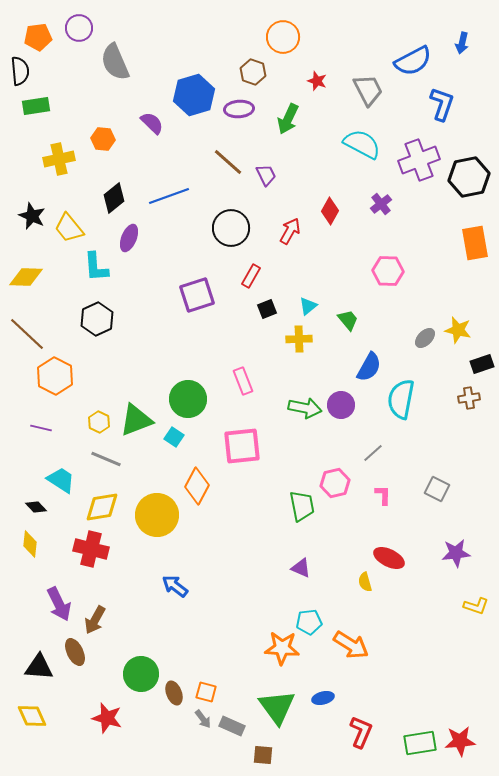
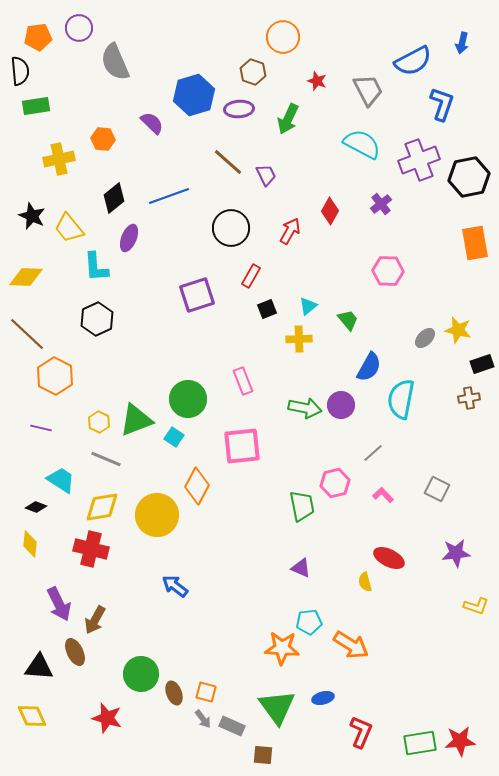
pink L-shape at (383, 495): rotated 45 degrees counterclockwise
black diamond at (36, 507): rotated 25 degrees counterclockwise
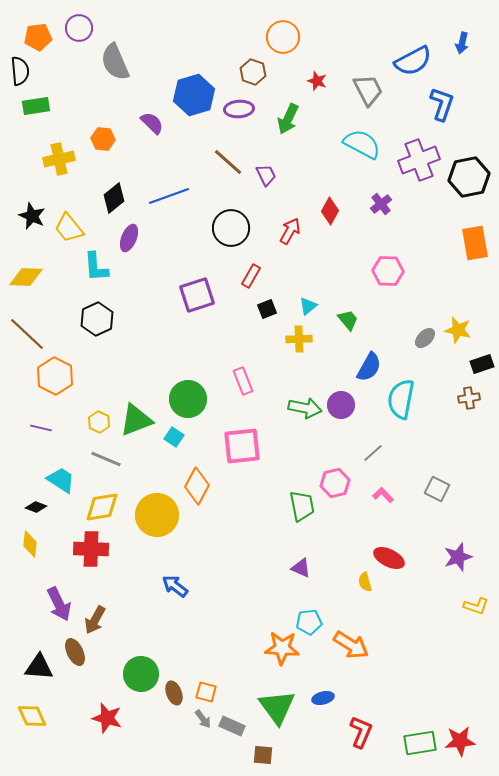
red cross at (91, 549): rotated 12 degrees counterclockwise
purple star at (456, 553): moved 2 px right, 4 px down; rotated 12 degrees counterclockwise
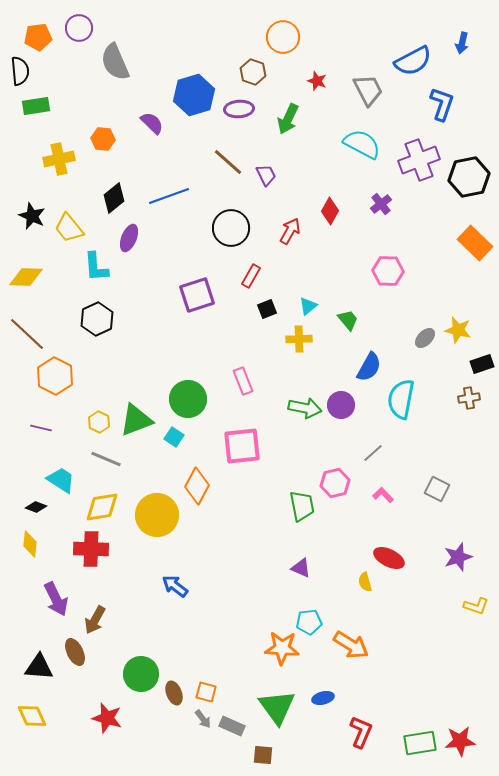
orange rectangle at (475, 243): rotated 36 degrees counterclockwise
purple arrow at (59, 604): moved 3 px left, 5 px up
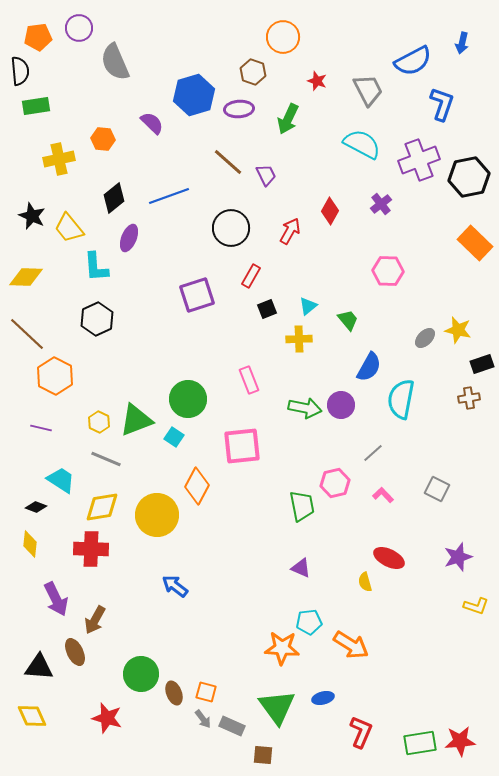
pink rectangle at (243, 381): moved 6 px right, 1 px up
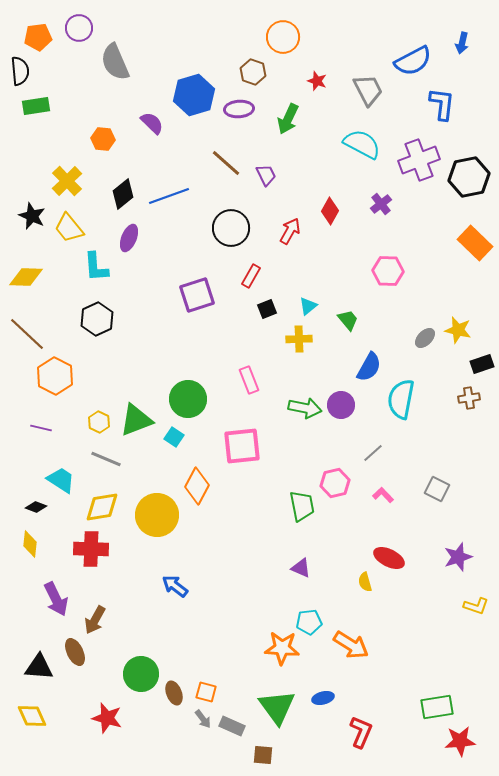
blue L-shape at (442, 104): rotated 12 degrees counterclockwise
yellow cross at (59, 159): moved 8 px right, 22 px down; rotated 32 degrees counterclockwise
brown line at (228, 162): moved 2 px left, 1 px down
black diamond at (114, 198): moved 9 px right, 4 px up
green rectangle at (420, 743): moved 17 px right, 36 px up
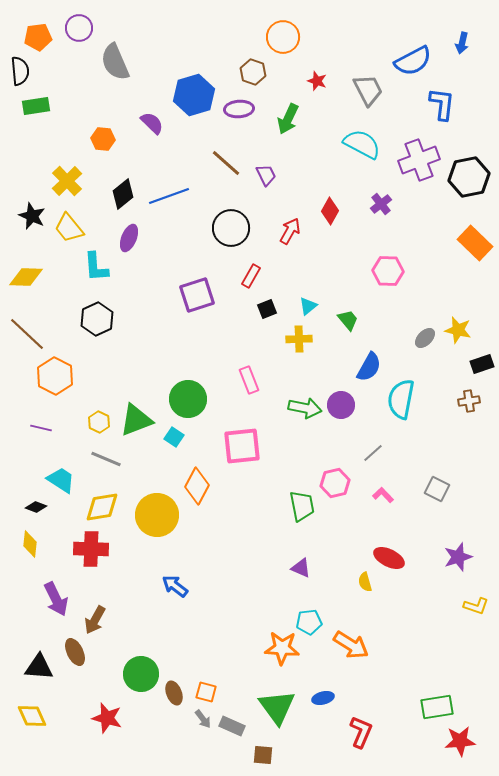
brown cross at (469, 398): moved 3 px down
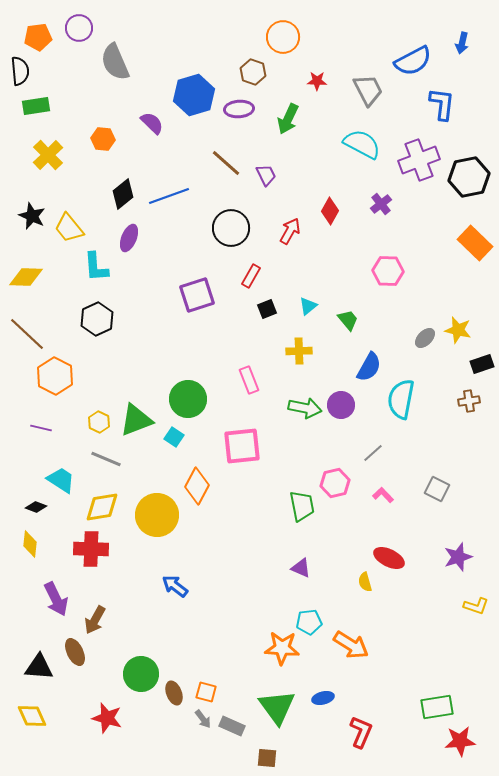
red star at (317, 81): rotated 18 degrees counterclockwise
yellow cross at (67, 181): moved 19 px left, 26 px up
yellow cross at (299, 339): moved 12 px down
brown square at (263, 755): moved 4 px right, 3 px down
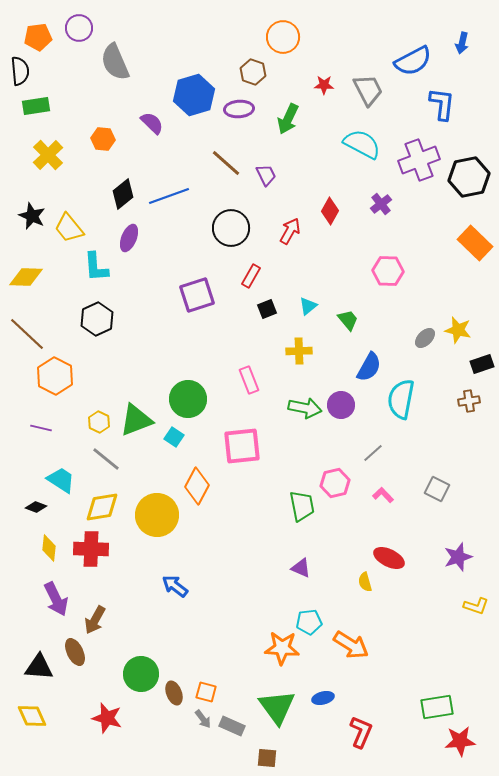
red star at (317, 81): moved 7 px right, 4 px down
gray line at (106, 459): rotated 16 degrees clockwise
yellow diamond at (30, 544): moved 19 px right, 4 px down
